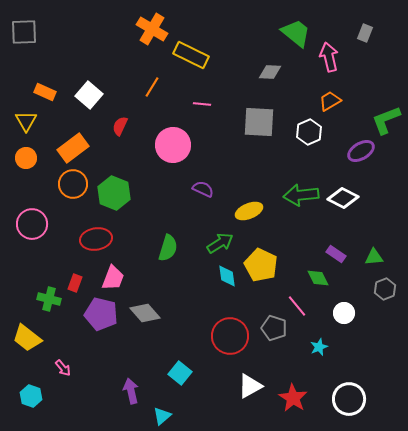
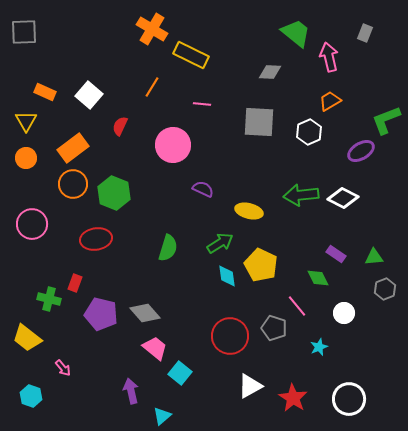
yellow ellipse at (249, 211): rotated 36 degrees clockwise
pink trapezoid at (113, 278): moved 42 px right, 70 px down; rotated 72 degrees counterclockwise
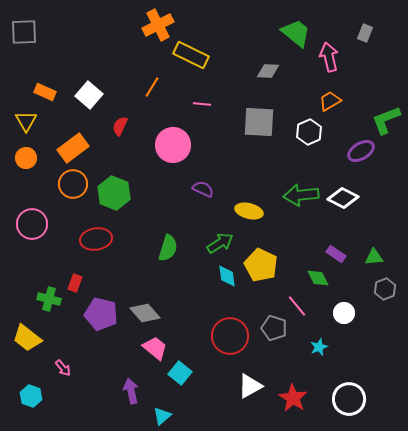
orange cross at (152, 29): moved 6 px right, 4 px up; rotated 32 degrees clockwise
gray diamond at (270, 72): moved 2 px left, 1 px up
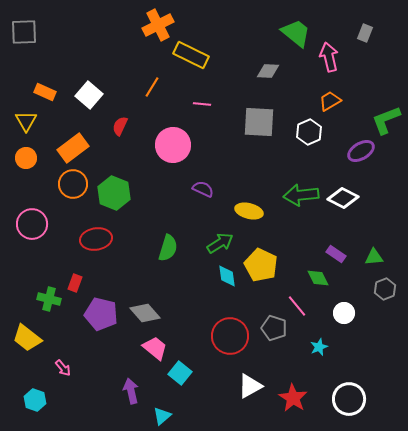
cyan hexagon at (31, 396): moved 4 px right, 4 px down
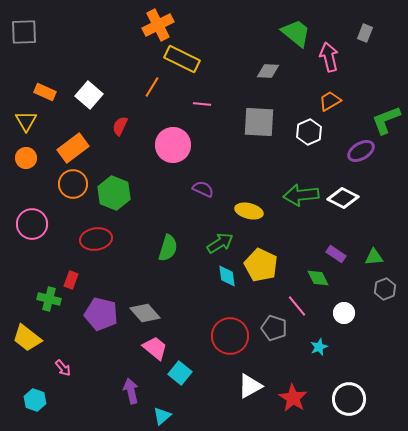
yellow rectangle at (191, 55): moved 9 px left, 4 px down
red rectangle at (75, 283): moved 4 px left, 3 px up
